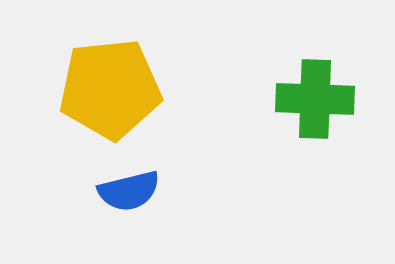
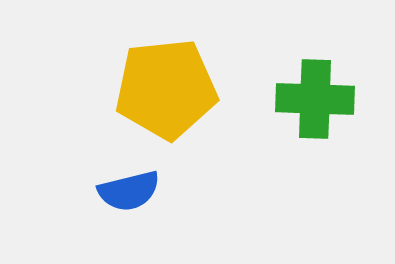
yellow pentagon: moved 56 px right
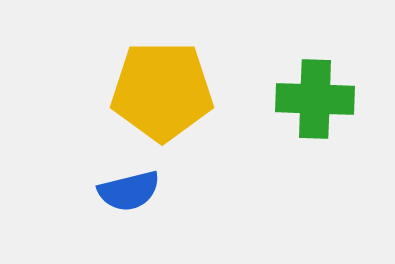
yellow pentagon: moved 4 px left, 2 px down; rotated 6 degrees clockwise
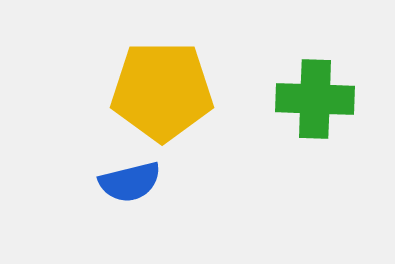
blue semicircle: moved 1 px right, 9 px up
